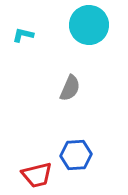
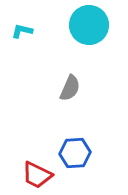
cyan L-shape: moved 1 px left, 4 px up
blue hexagon: moved 1 px left, 2 px up
red trapezoid: rotated 40 degrees clockwise
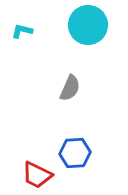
cyan circle: moved 1 px left
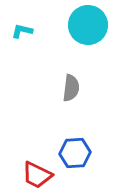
gray semicircle: moved 1 px right; rotated 16 degrees counterclockwise
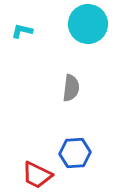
cyan circle: moved 1 px up
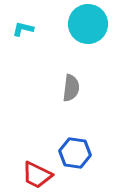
cyan L-shape: moved 1 px right, 2 px up
blue hexagon: rotated 12 degrees clockwise
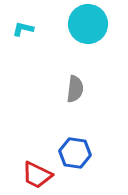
gray semicircle: moved 4 px right, 1 px down
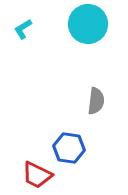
cyan L-shape: rotated 45 degrees counterclockwise
gray semicircle: moved 21 px right, 12 px down
blue hexagon: moved 6 px left, 5 px up
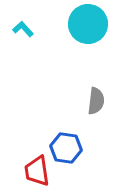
cyan L-shape: rotated 80 degrees clockwise
blue hexagon: moved 3 px left
red trapezoid: moved 4 px up; rotated 56 degrees clockwise
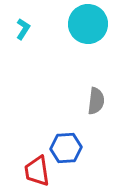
cyan L-shape: rotated 75 degrees clockwise
blue hexagon: rotated 12 degrees counterclockwise
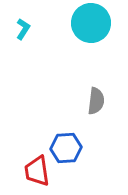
cyan circle: moved 3 px right, 1 px up
